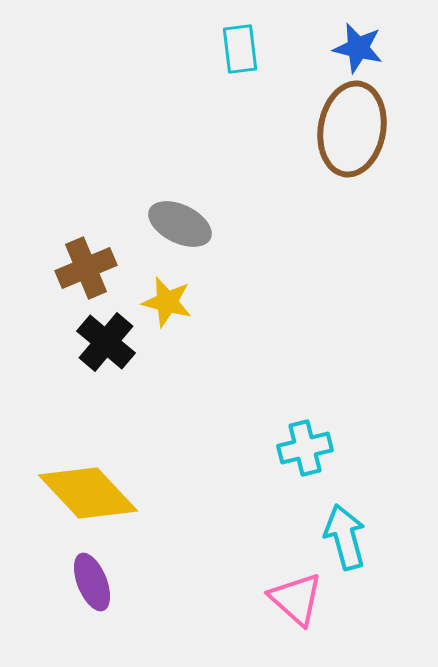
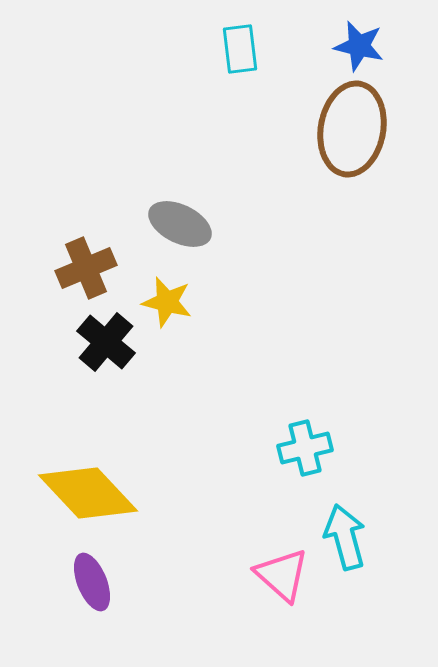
blue star: moved 1 px right, 2 px up
pink triangle: moved 14 px left, 24 px up
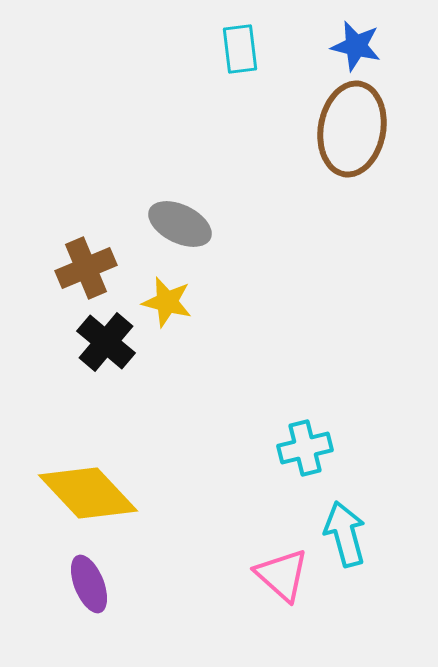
blue star: moved 3 px left
cyan arrow: moved 3 px up
purple ellipse: moved 3 px left, 2 px down
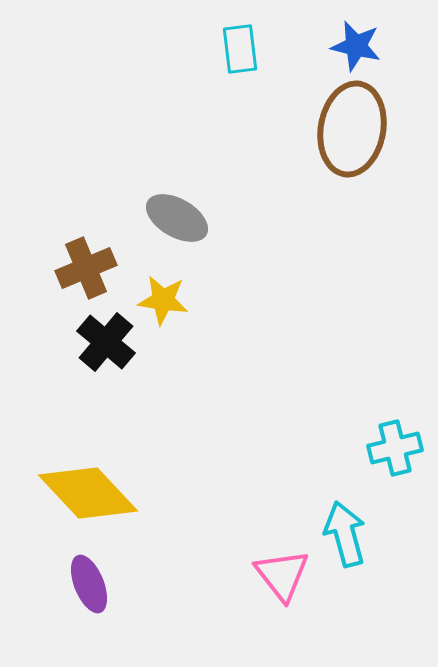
gray ellipse: moved 3 px left, 6 px up; rotated 4 degrees clockwise
yellow star: moved 4 px left, 2 px up; rotated 6 degrees counterclockwise
cyan cross: moved 90 px right
pink triangle: rotated 10 degrees clockwise
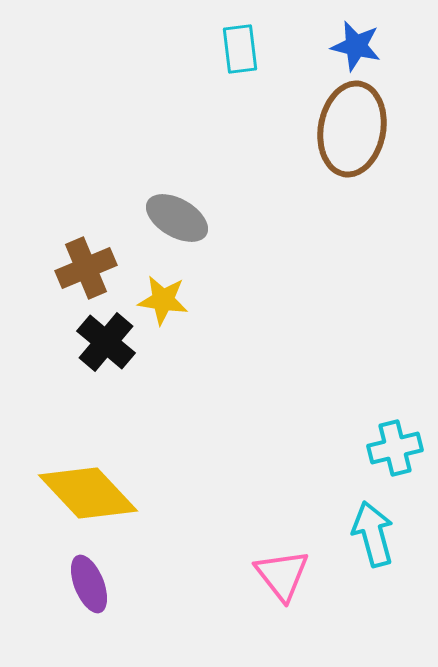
cyan arrow: moved 28 px right
